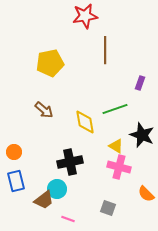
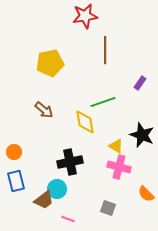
purple rectangle: rotated 16 degrees clockwise
green line: moved 12 px left, 7 px up
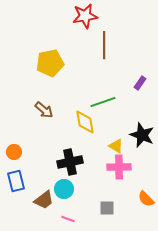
brown line: moved 1 px left, 5 px up
pink cross: rotated 15 degrees counterclockwise
cyan circle: moved 7 px right
orange semicircle: moved 5 px down
gray square: moved 1 px left; rotated 21 degrees counterclockwise
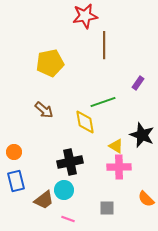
purple rectangle: moved 2 px left
cyan circle: moved 1 px down
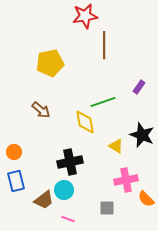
purple rectangle: moved 1 px right, 4 px down
brown arrow: moved 3 px left
pink cross: moved 7 px right, 13 px down; rotated 10 degrees counterclockwise
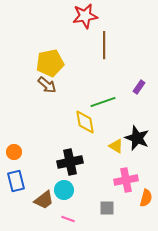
brown arrow: moved 6 px right, 25 px up
black star: moved 5 px left, 3 px down
orange semicircle: moved 1 px up; rotated 120 degrees counterclockwise
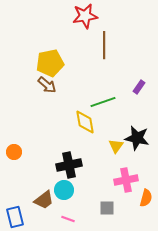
black star: rotated 10 degrees counterclockwise
yellow triangle: rotated 35 degrees clockwise
black cross: moved 1 px left, 3 px down
blue rectangle: moved 1 px left, 36 px down
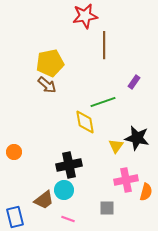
purple rectangle: moved 5 px left, 5 px up
orange semicircle: moved 6 px up
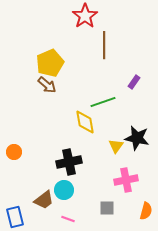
red star: rotated 25 degrees counterclockwise
yellow pentagon: rotated 12 degrees counterclockwise
black cross: moved 3 px up
orange semicircle: moved 19 px down
